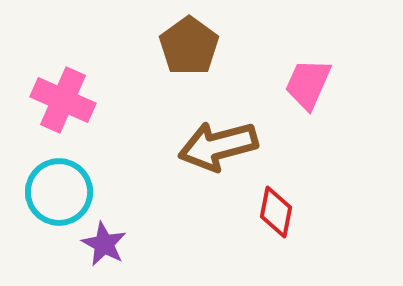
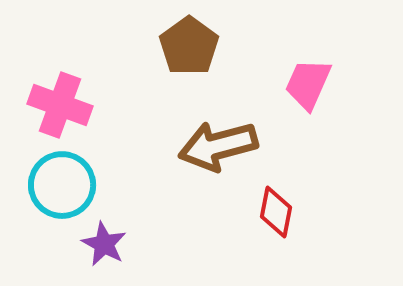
pink cross: moved 3 px left, 5 px down; rotated 4 degrees counterclockwise
cyan circle: moved 3 px right, 7 px up
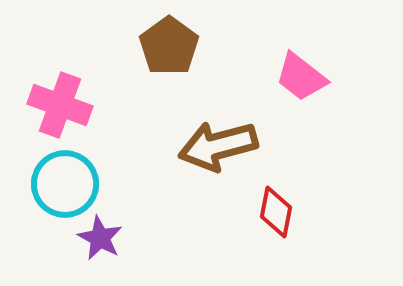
brown pentagon: moved 20 px left
pink trapezoid: moved 7 px left, 7 px up; rotated 76 degrees counterclockwise
cyan circle: moved 3 px right, 1 px up
purple star: moved 4 px left, 6 px up
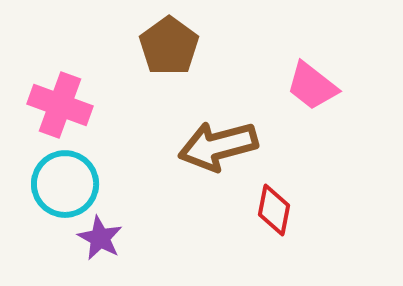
pink trapezoid: moved 11 px right, 9 px down
red diamond: moved 2 px left, 2 px up
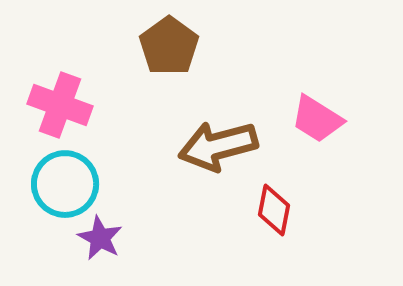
pink trapezoid: moved 5 px right, 33 px down; rotated 6 degrees counterclockwise
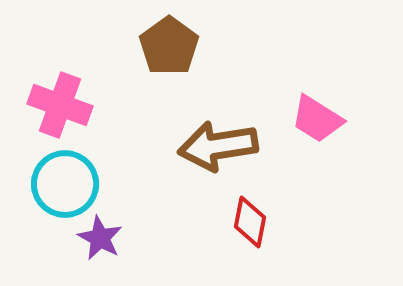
brown arrow: rotated 6 degrees clockwise
red diamond: moved 24 px left, 12 px down
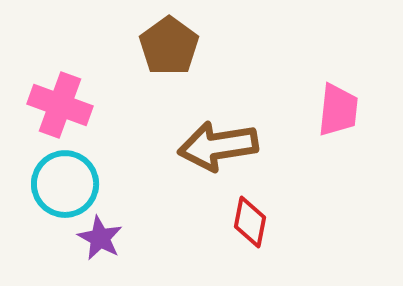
pink trapezoid: moved 21 px right, 9 px up; rotated 116 degrees counterclockwise
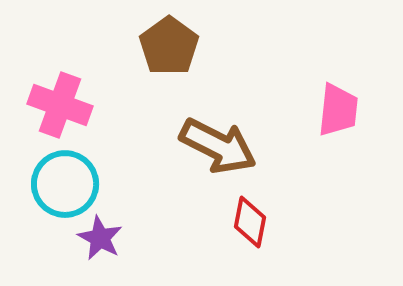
brown arrow: rotated 144 degrees counterclockwise
